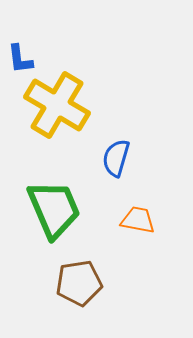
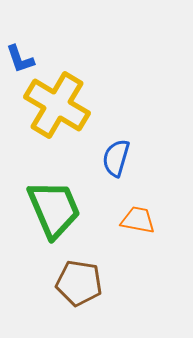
blue L-shape: rotated 12 degrees counterclockwise
brown pentagon: rotated 18 degrees clockwise
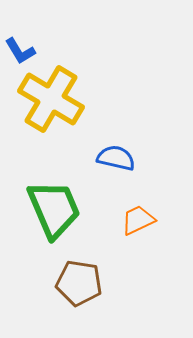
blue L-shape: moved 8 px up; rotated 12 degrees counterclockwise
yellow cross: moved 6 px left, 6 px up
blue semicircle: rotated 87 degrees clockwise
orange trapezoid: rotated 36 degrees counterclockwise
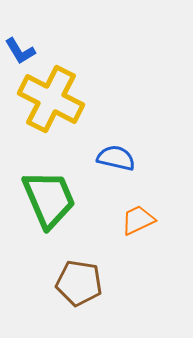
yellow cross: rotated 4 degrees counterclockwise
green trapezoid: moved 5 px left, 10 px up
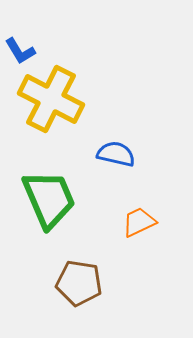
blue semicircle: moved 4 px up
orange trapezoid: moved 1 px right, 2 px down
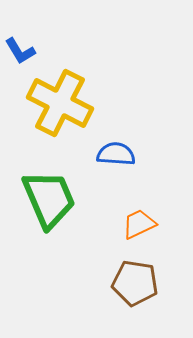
yellow cross: moved 9 px right, 4 px down
blue semicircle: rotated 9 degrees counterclockwise
orange trapezoid: moved 2 px down
brown pentagon: moved 56 px right
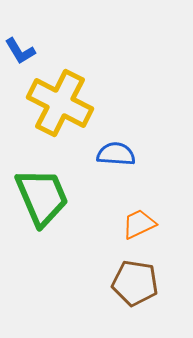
green trapezoid: moved 7 px left, 2 px up
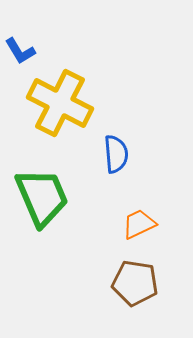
blue semicircle: rotated 81 degrees clockwise
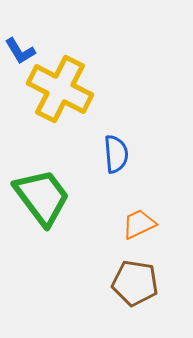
yellow cross: moved 14 px up
green trapezoid: rotated 14 degrees counterclockwise
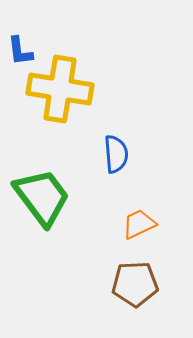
blue L-shape: rotated 24 degrees clockwise
yellow cross: rotated 18 degrees counterclockwise
brown pentagon: moved 1 px down; rotated 12 degrees counterclockwise
